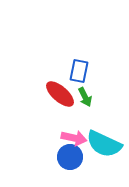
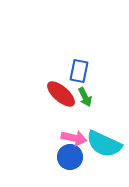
red ellipse: moved 1 px right
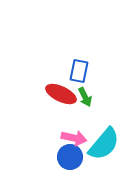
red ellipse: rotated 16 degrees counterclockwise
cyan semicircle: rotated 75 degrees counterclockwise
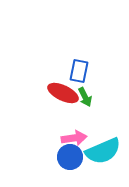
red ellipse: moved 2 px right, 1 px up
pink arrow: rotated 20 degrees counterclockwise
cyan semicircle: moved 1 px left, 7 px down; rotated 27 degrees clockwise
